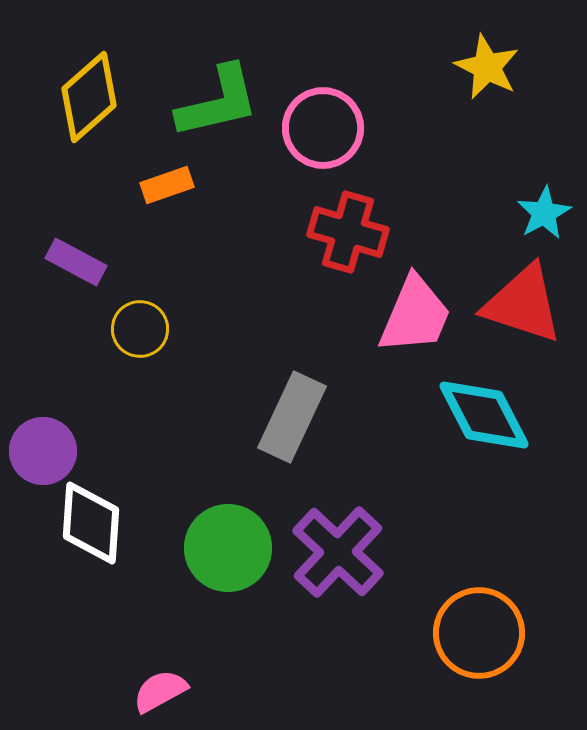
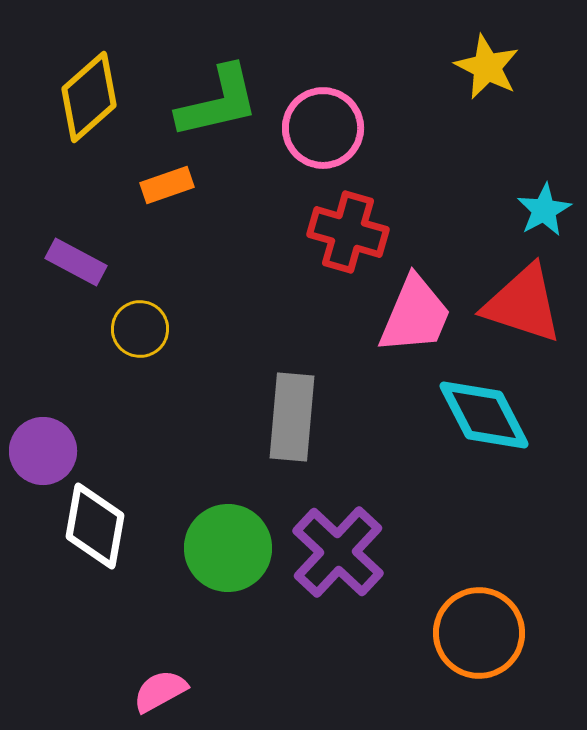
cyan star: moved 3 px up
gray rectangle: rotated 20 degrees counterclockwise
white diamond: moved 4 px right, 3 px down; rotated 6 degrees clockwise
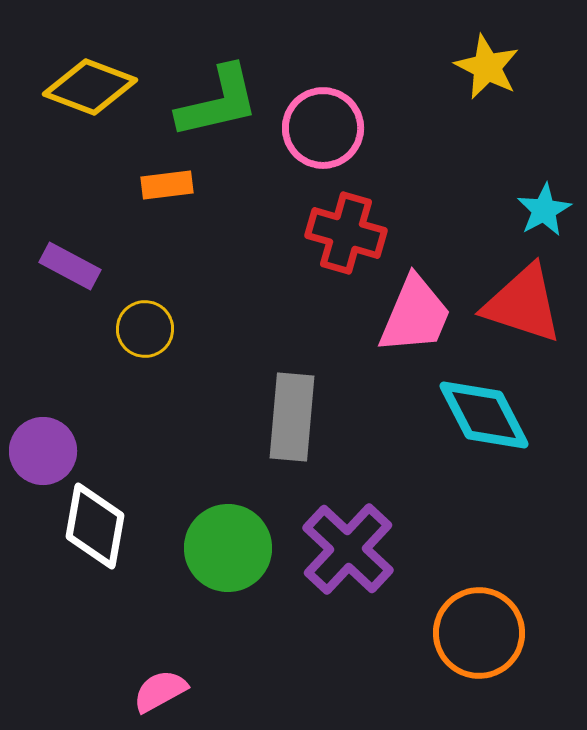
yellow diamond: moved 1 px right, 10 px up; rotated 62 degrees clockwise
orange rectangle: rotated 12 degrees clockwise
red cross: moved 2 px left, 1 px down
purple rectangle: moved 6 px left, 4 px down
yellow circle: moved 5 px right
purple cross: moved 10 px right, 3 px up
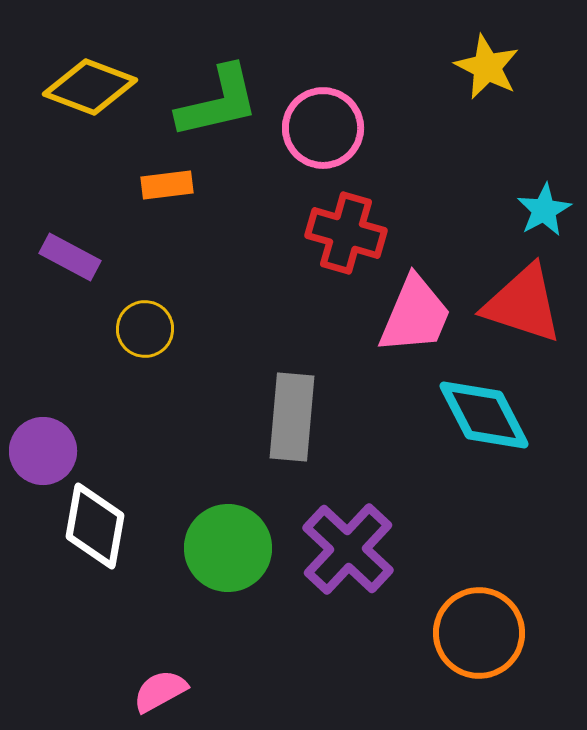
purple rectangle: moved 9 px up
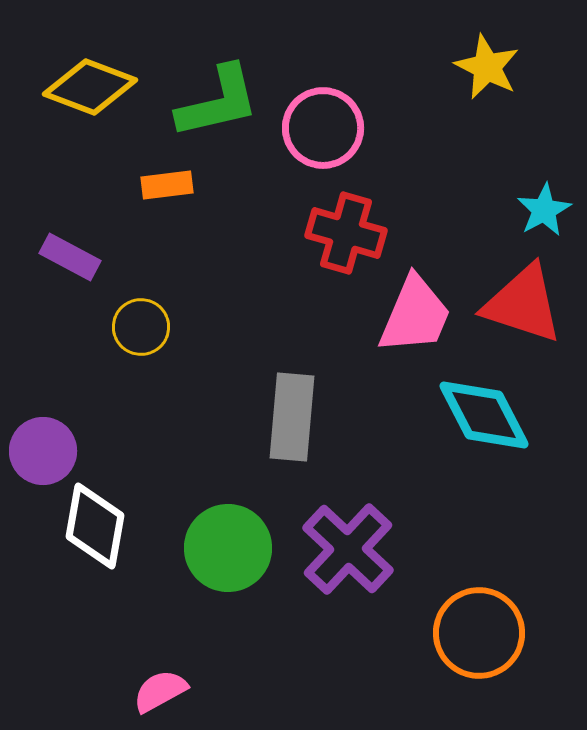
yellow circle: moved 4 px left, 2 px up
